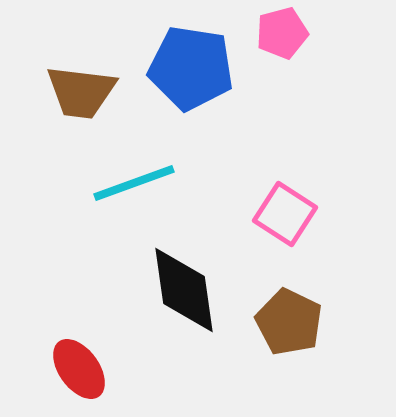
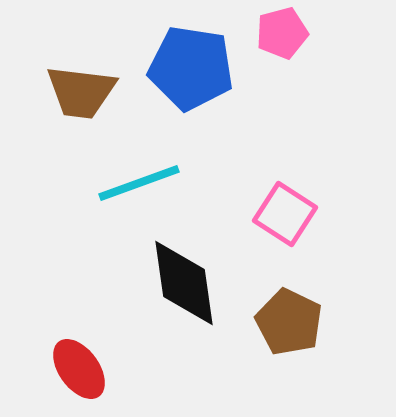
cyan line: moved 5 px right
black diamond: moved 7 px up
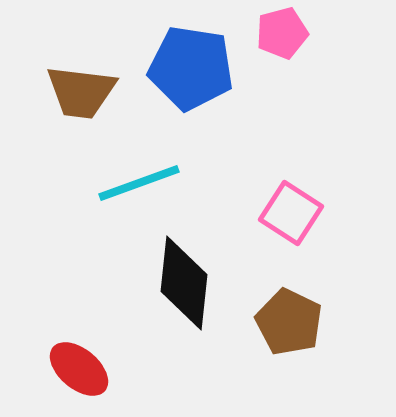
pink square: moved 6 px right, 1 px up
black diamond: rotated 14 degrees clockwise
red ellipse: rotated 14 degrees counterclockwise
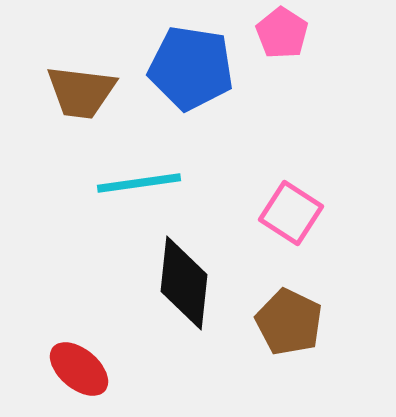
pink pentagon: rotated 24 degrees counterclockwise
cyan line: rotated 12 degrees clockwise
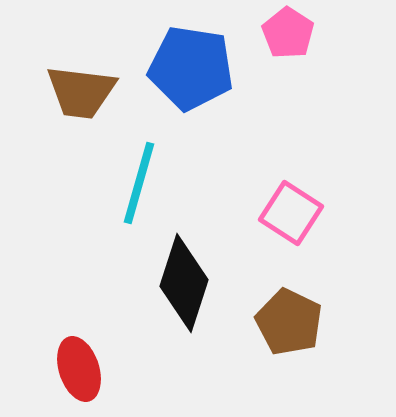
pink pentagon: moved 6 px right
cyan line: rotated 66 degrees counterclockwise
black diamond: rotated 12 degrees clockwise
red ellipse: rotated 32 degrees clockwise
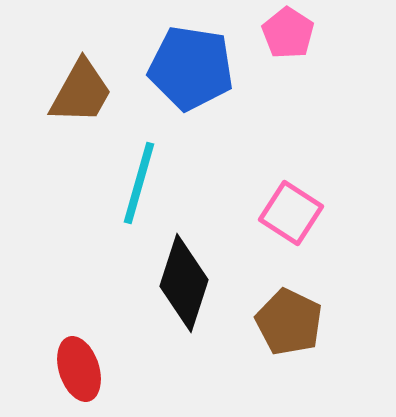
brown trapezoid: rotated 68 degrees counterclockwise
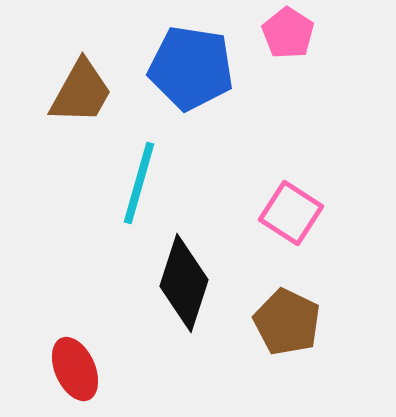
brown pentagon: moved 2 px left
red ellipse: moved 4 px left; rotated 6 degrees counterclockwise
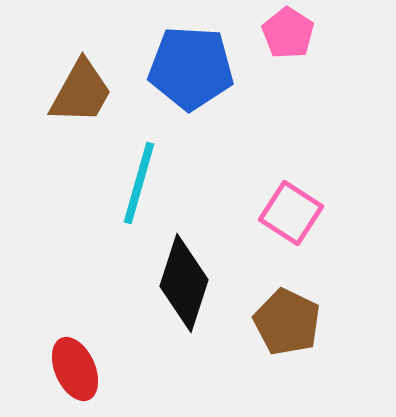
blue pentagon: rotated 6 degrees counterclockwise
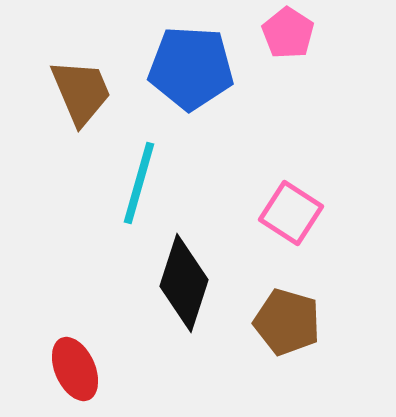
brown trapezoid: rotated 52 degrees counterclockwise
brown pentagon: rotated 10 degrees counterclockwise
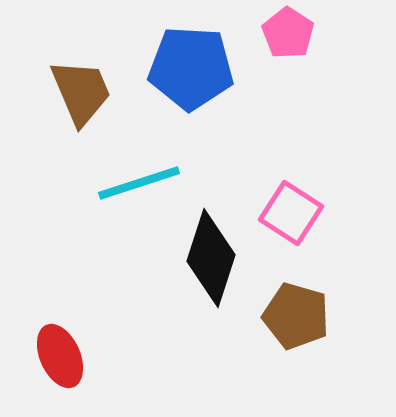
cyan line: rotated 56 degrees clockwise
black diamond: moved 27 px right, 25 px up
brown pentagon: moved 9 px right, 6 px up
red ellipse: moved 15 px left, 13 px up
